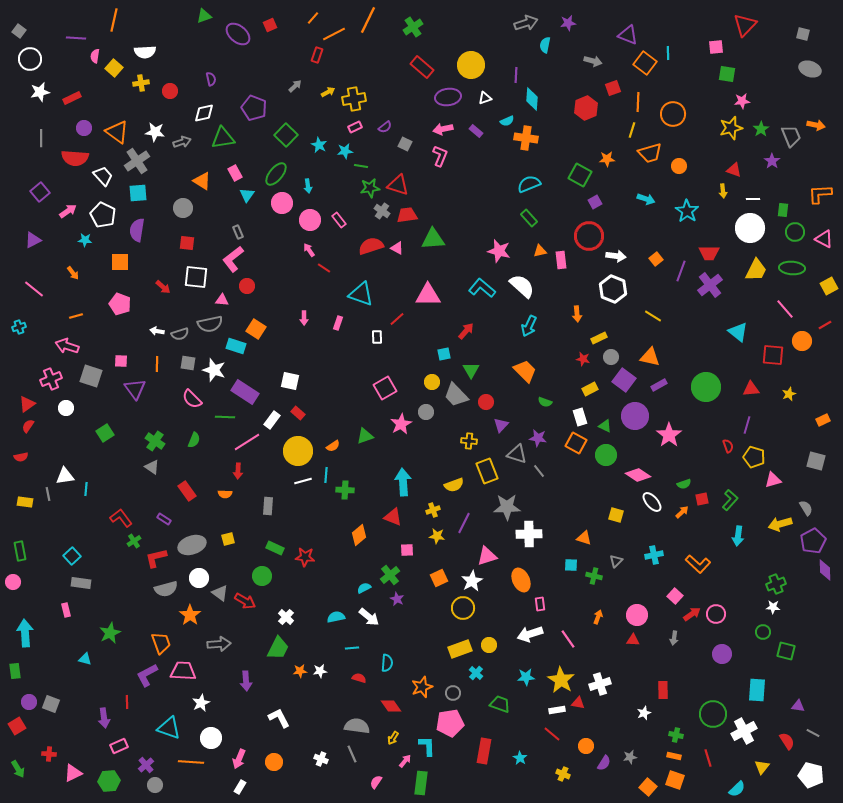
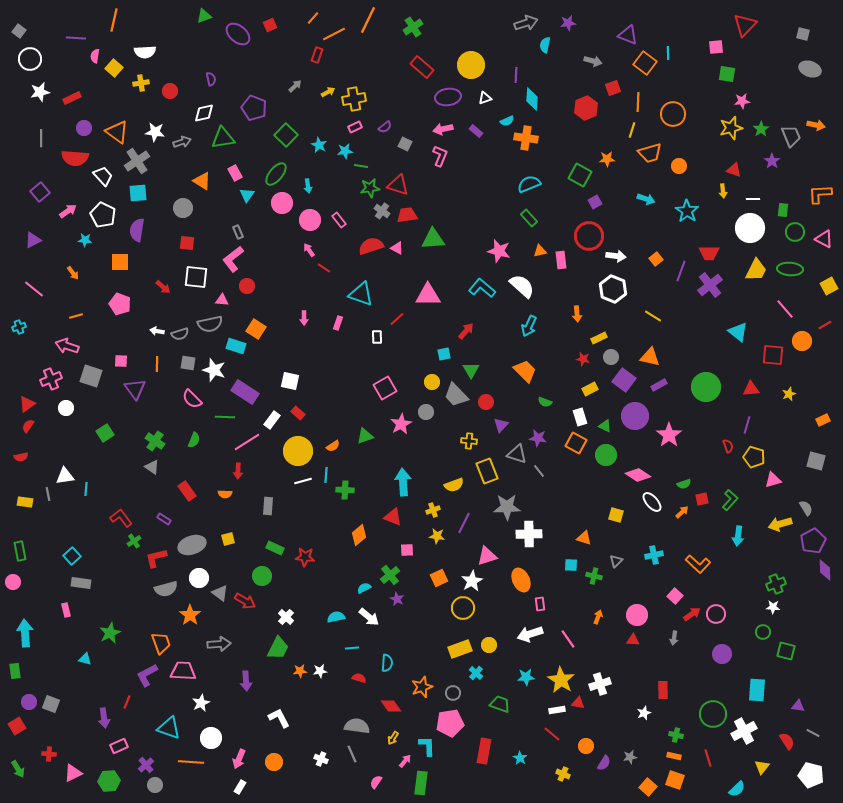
green ellipse at (792, 268): moved 2 px left, 1 px down
red line at (127, 702): rotated 24 degrees clockwise
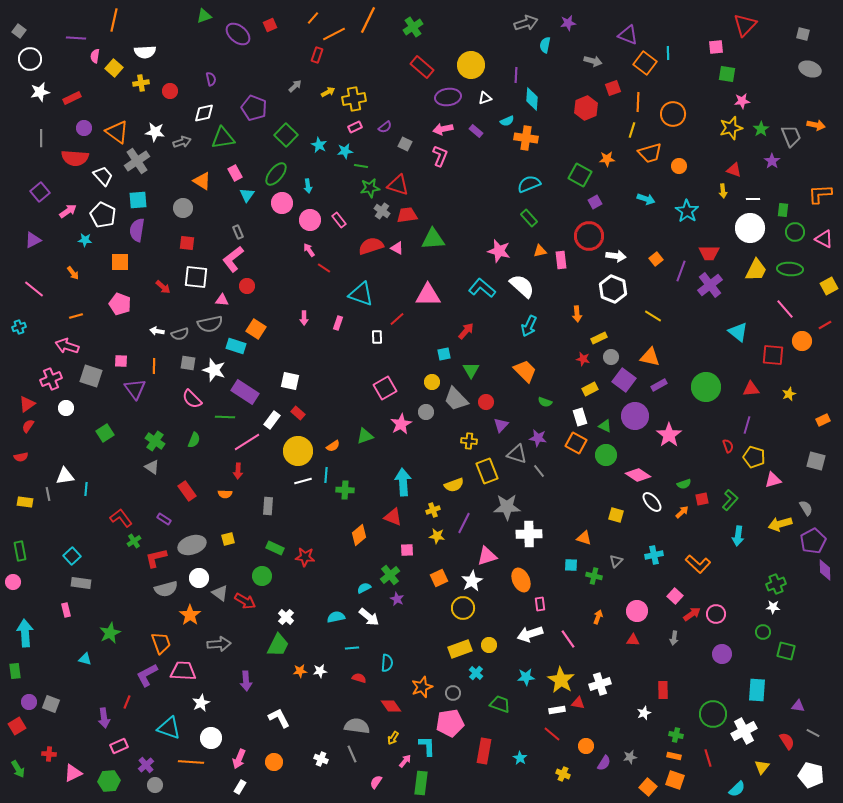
cyan square at (138, 193): moved 7 px down
orange line at (157, 364): moved 3 px left, 2 px down
gray trapezoid at (456, 395): moved 4 px down
pink circle at (637, 615): moved 4 px up
green trapezoid at (278, 648): moved 3 px up
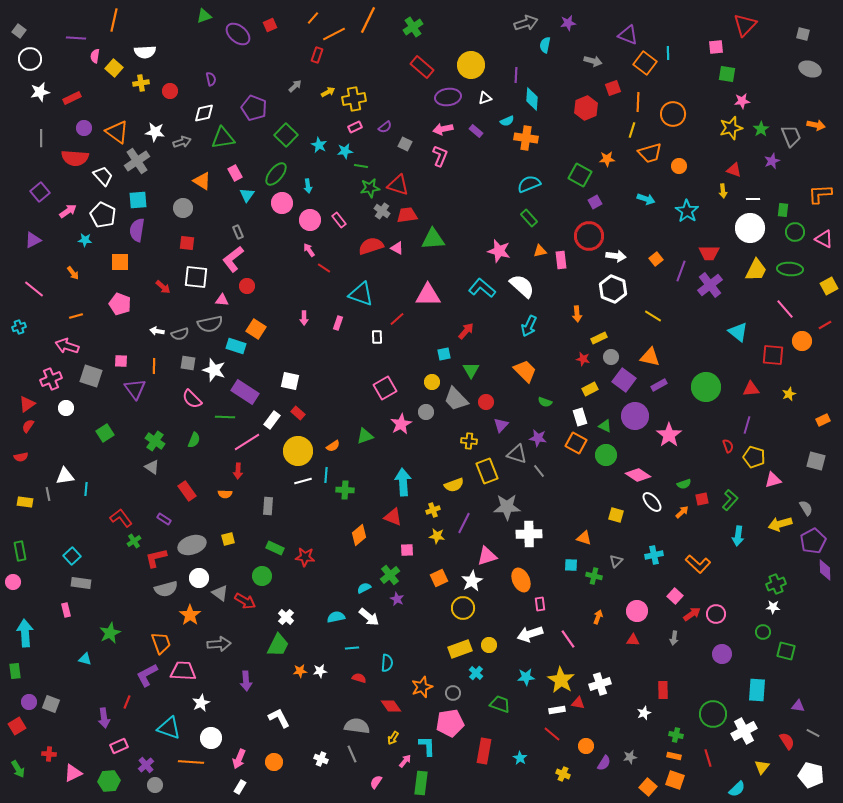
purple star at (772, 161): rotated 14 degrees clockwise
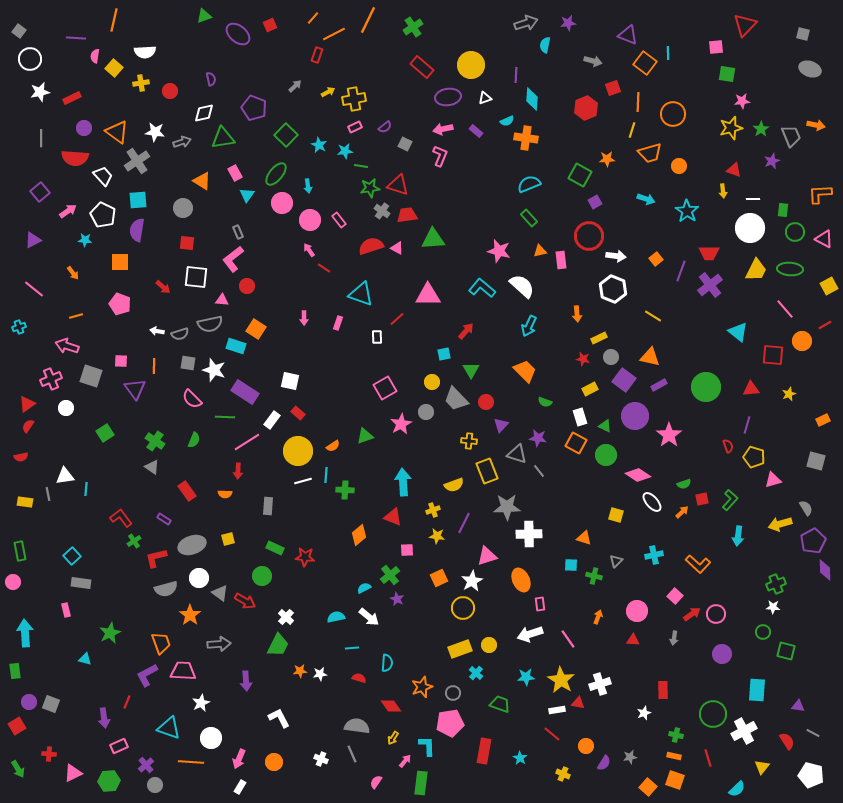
white star at (320, 671): moved 3 px down
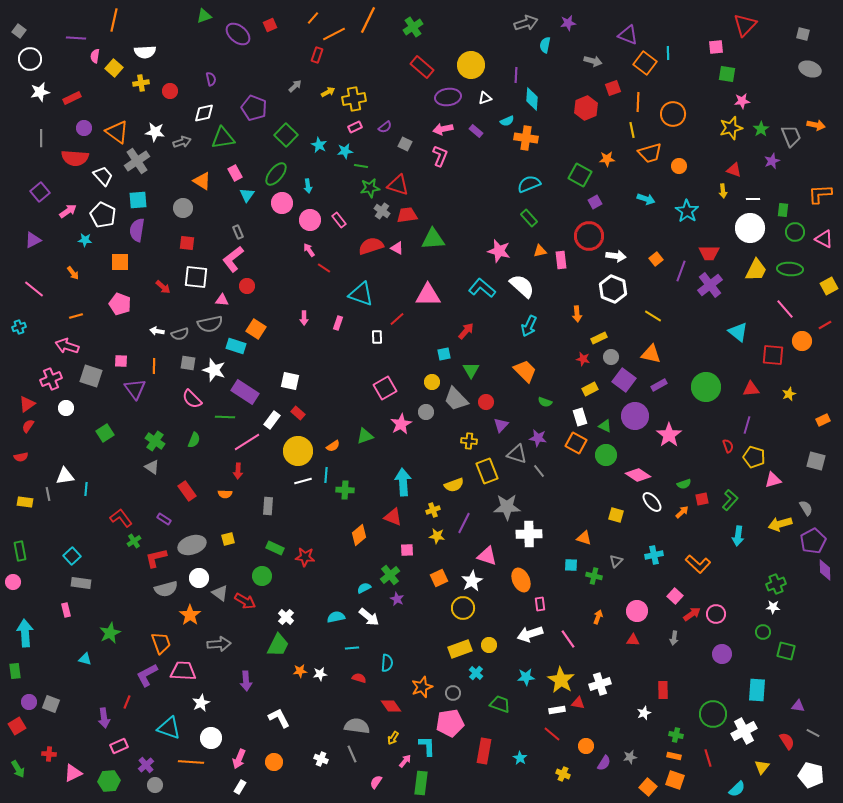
yellow line at (632, 130): rotated 28 degrees counterclockwise
orange triangle at (650, 357): moved 1 px right, 3 px up
pink triangle at (487, 556): rotated 35 degrees clockwise
